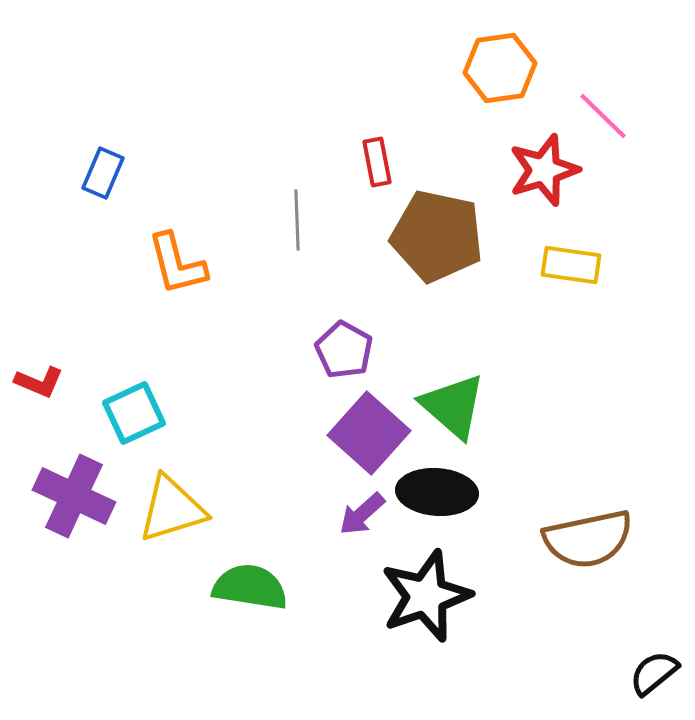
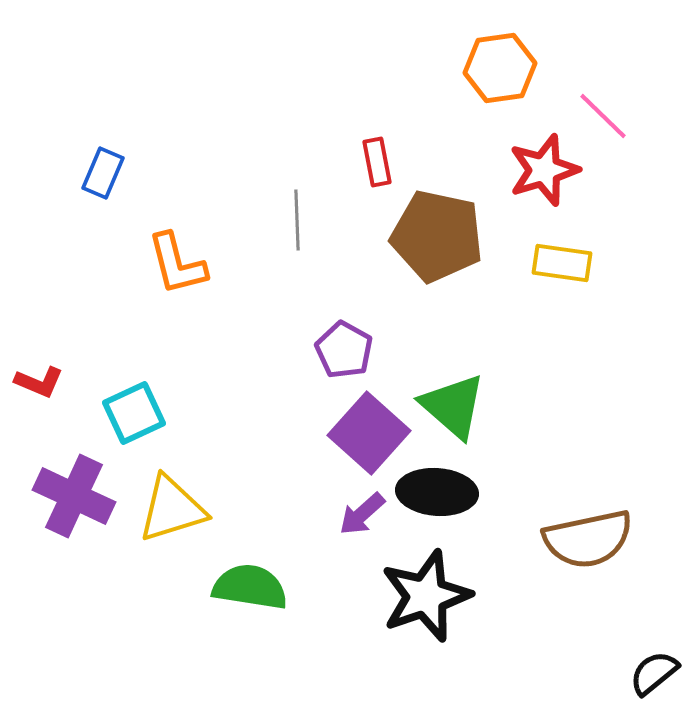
yellow rectangle: moved 9 px left, 2 px up
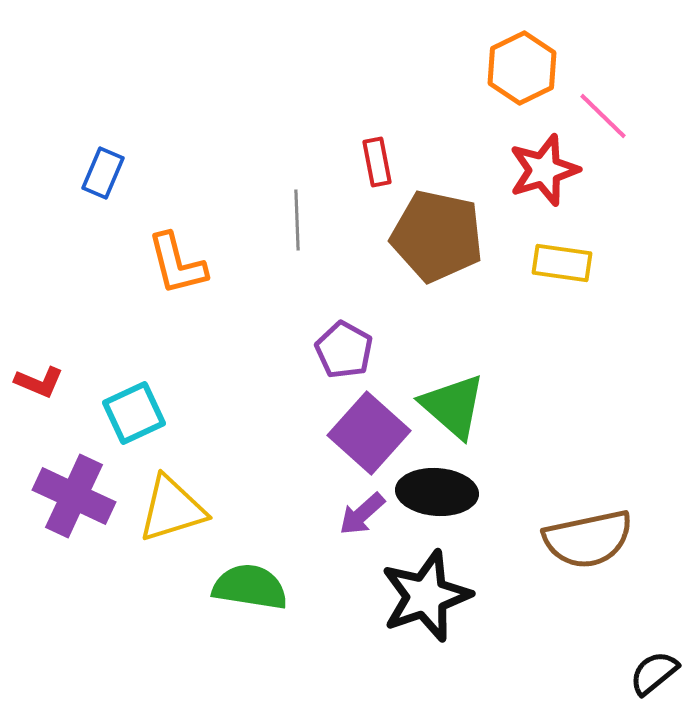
orange hexagon: moved 22 px right; rotated 18 degrees counterclockwise
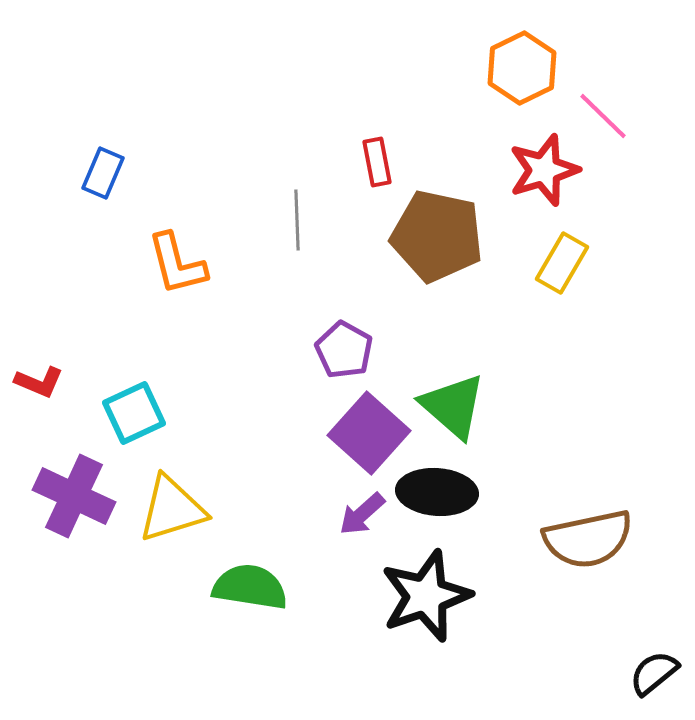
yellow rectangle: rotated 68 degrees counterclockwise
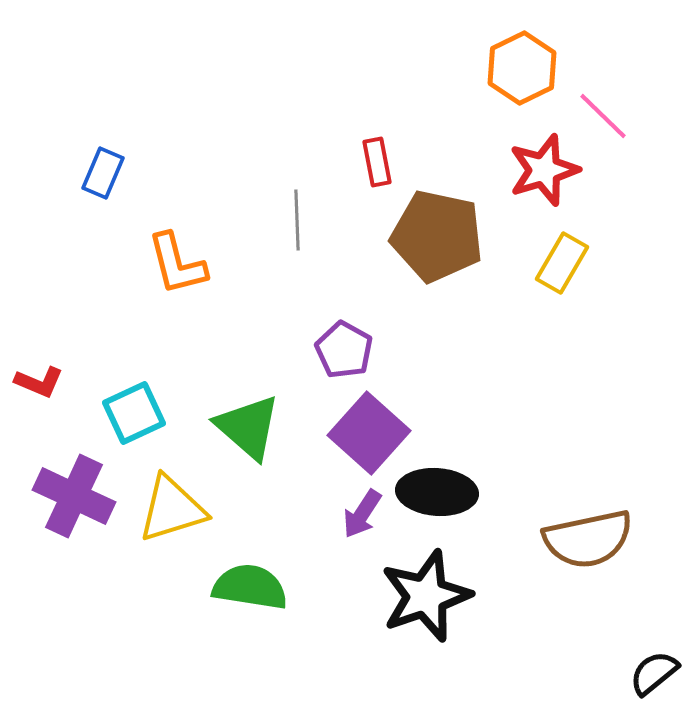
green triangle: moved 205 px left, 21 px down
purple arrow: rotated 15 degrees counterclockwise
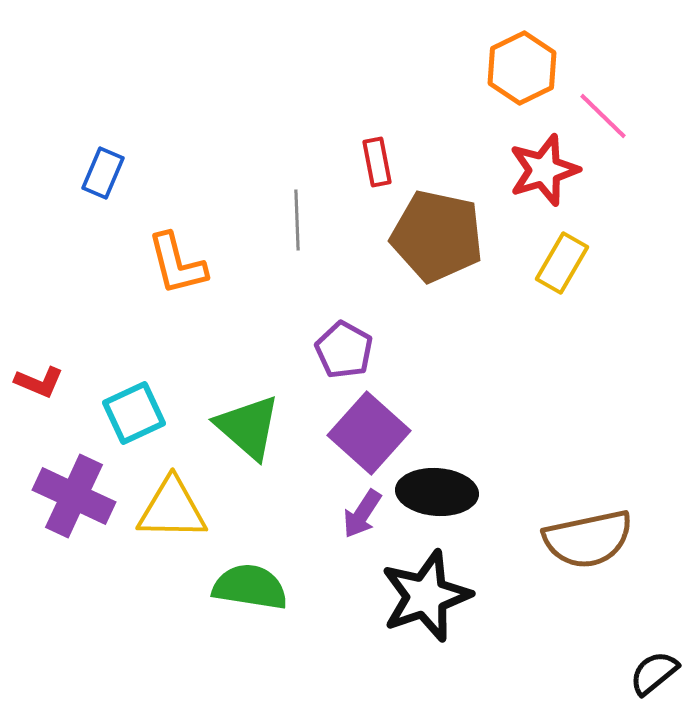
yellow triangle: rotated 18 degrees clockwise
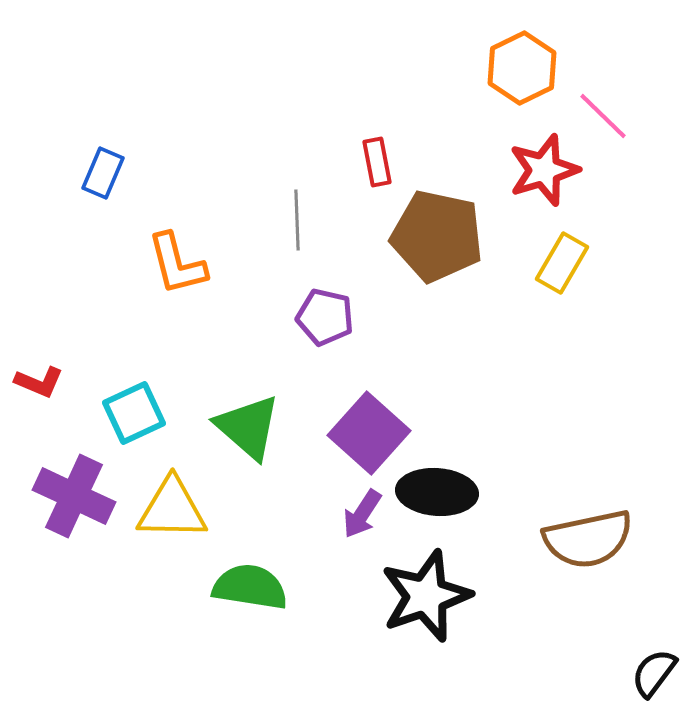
purple pentagon: moved 19 px left, 33 px up; rotated 16 degrees counterclockwise
black semicircle: rotated 14 degrees counterclockwise
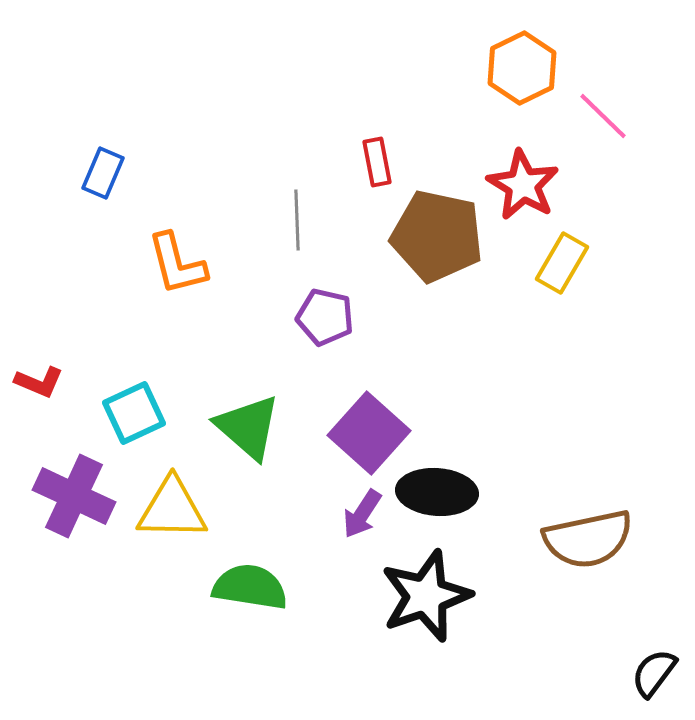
red star: moved 21 px left, 15 px down; rotated 24 degrees counterclockwise
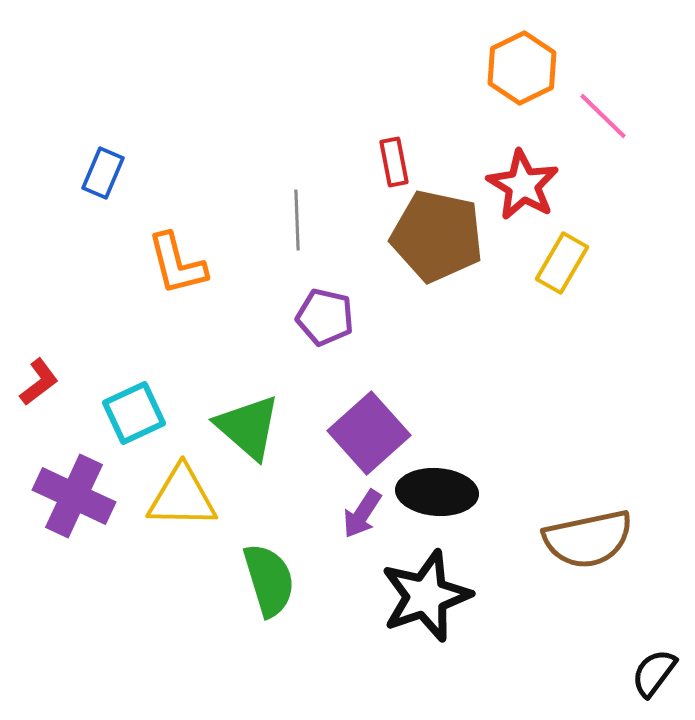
red rectangle: moved 17 px right
red L-shape: rotated 60 degrees counterclockwise
purple square: rotated 6 degrees clockwise
yellow triangle: moved 10 px right, 12 px up
green semicircle: moved 19 px right, 7 px up; rotated 64 degrees clockwise
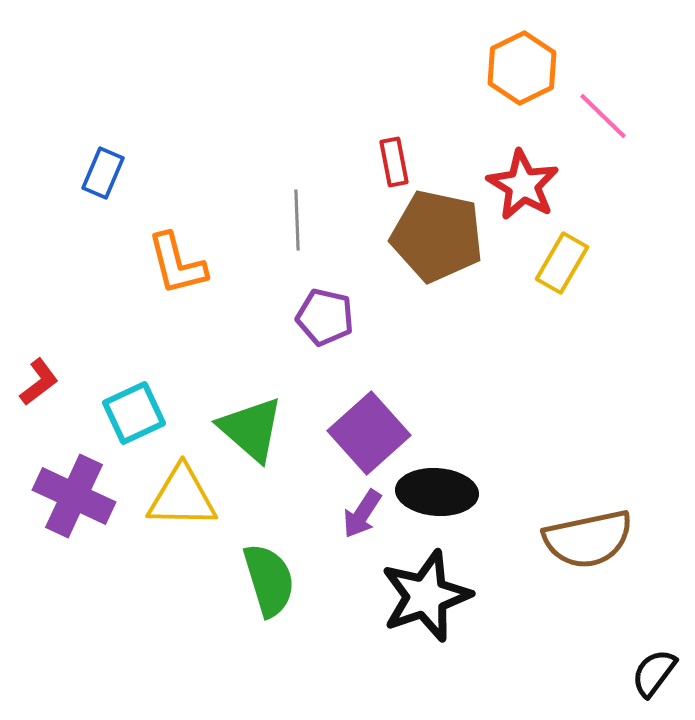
green triangle: moved 3 px right, 2 px down
